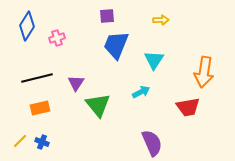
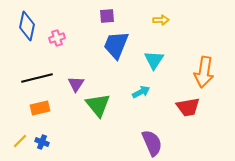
blue diamond: rotated 20 degrees counterclockwise
purple triangle: moved 1 px down
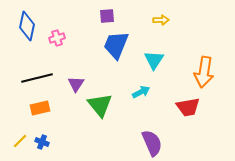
green triangle: moved 2 px right
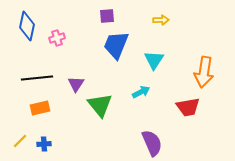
black line: rotated 8 degrees clockwise
blue cross: moved 2 px right, 2 px down; rotated 24 degrees counterclockwise
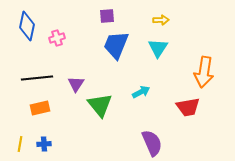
cyan triangle: moved 4 px right, 12 px up
yellow line: moved 3 px down; rotated 35 degrees counterclockwise
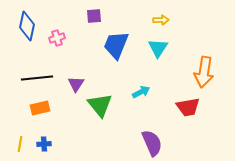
purple square: moved 13 px left
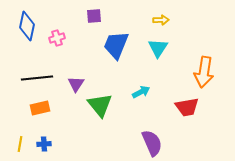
red trapezoid: moved 1 px left
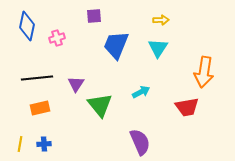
purple semicircle: moved 12 px left, 1 px up
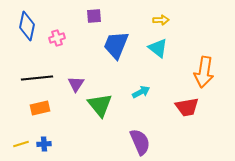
cyan triangle: rotated 25 degrees counterclockwise
yellow line: moved 1 px right; rotated 63 degrees clockwise
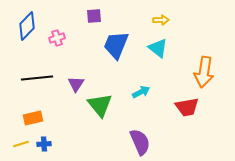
blue diamond: rotated 32 degrees clockwise
orange rectangle: moved 7 px left, 10 px down
